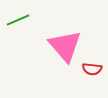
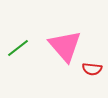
green line: moved 28 px down; rotated 15 degrees counterclockwise
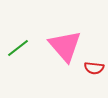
red semicircle: moved 2 px right, 1 px up
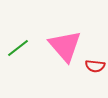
red semicircle: moved 1 px right, 2 px up
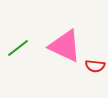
pink triangle: rotated 24 degrees counterclockwise
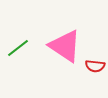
pink triangle: rotated 9 degrees clockwise
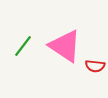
green line: moved 5 px right, 2 px up; rotated 15 degrees counterclockwise
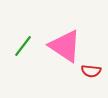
red semicircle: moved 4 px left, 5 px down
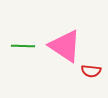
green line: rotated 55 degrees clockwise
